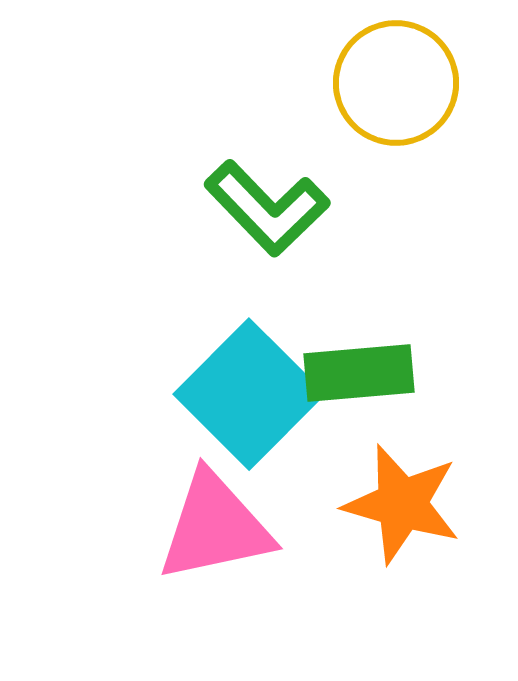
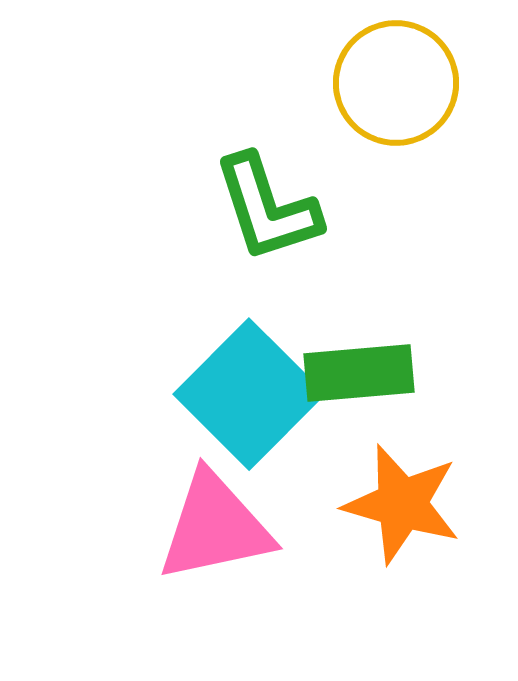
green L-shape: rotated 26 degrees clockwise
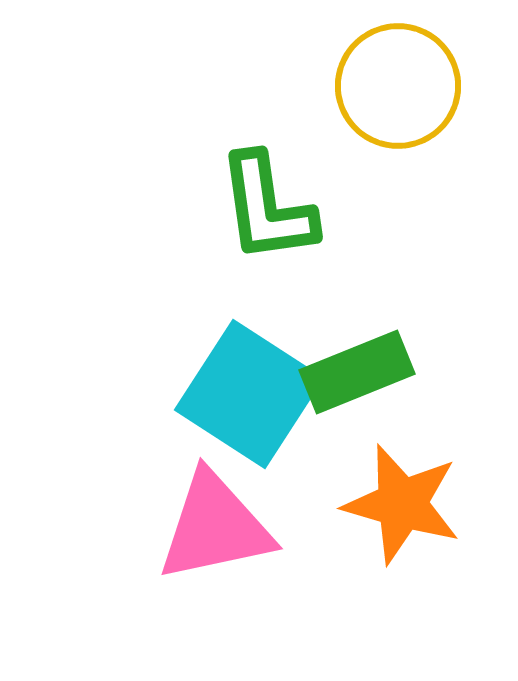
yellow circle: moved 2 px right, 3 px down
green L-shape: rotated 10 degrees clockwise
green rectangle: moved 2 px left, 1 px up; rotated 17 degrees counterclockwise
cyan square: rotated 12 degrees counterclockwise
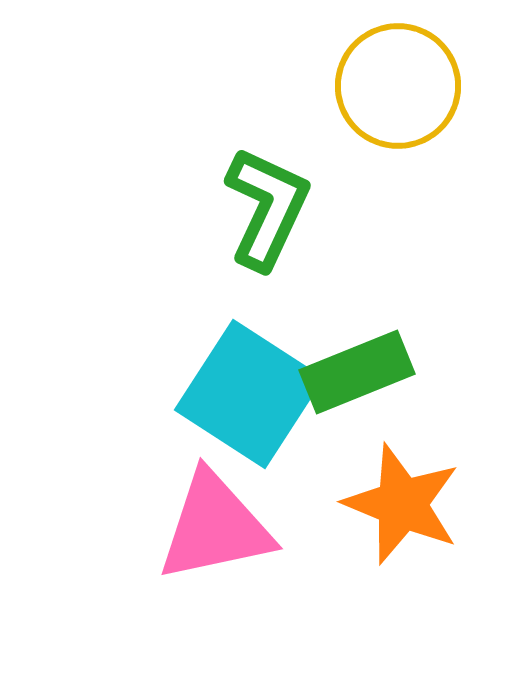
green L-shape: rotated 147 degrees counterclockwise
orange star: rotated 6 degrees clockwise
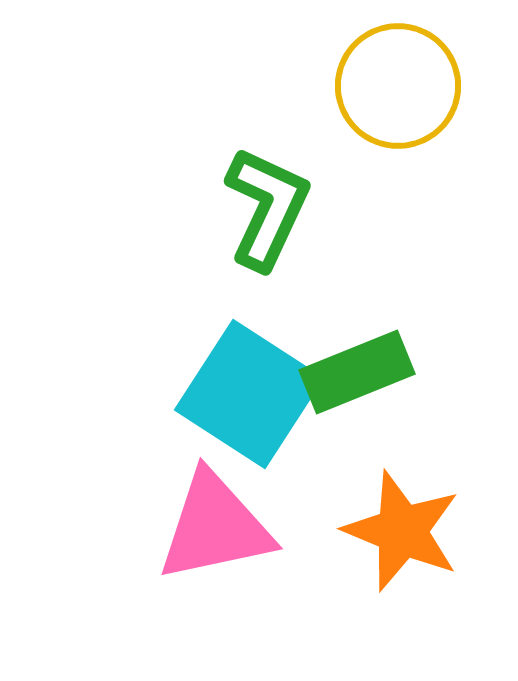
orange star: moved 27 px down
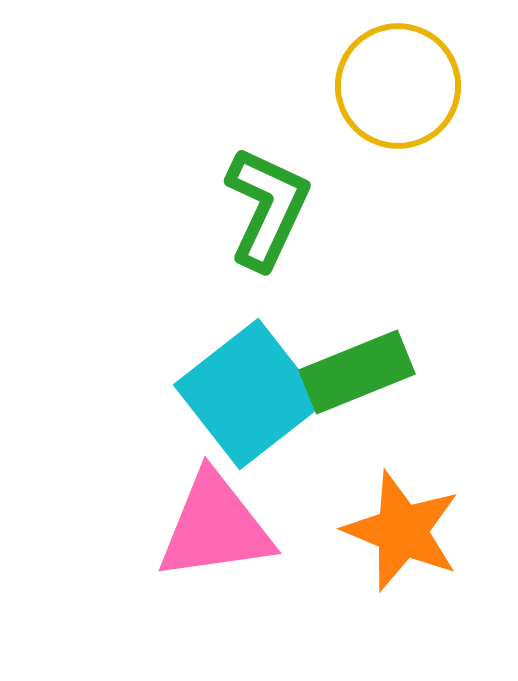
cyan square: rotated 19 degrees clockwise
pink triangle: rotated 4 degrees clockwise
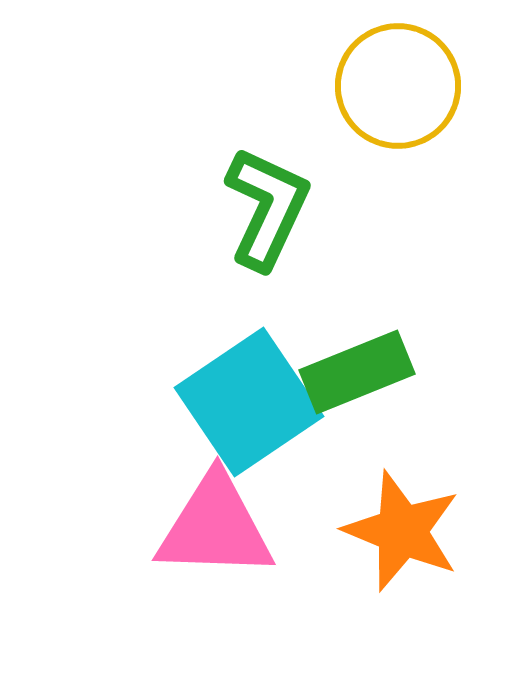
cyan square: moved 8 px down; rotated 4 degrees clockwise
pink triangle: rotated 10 degrees clockwise
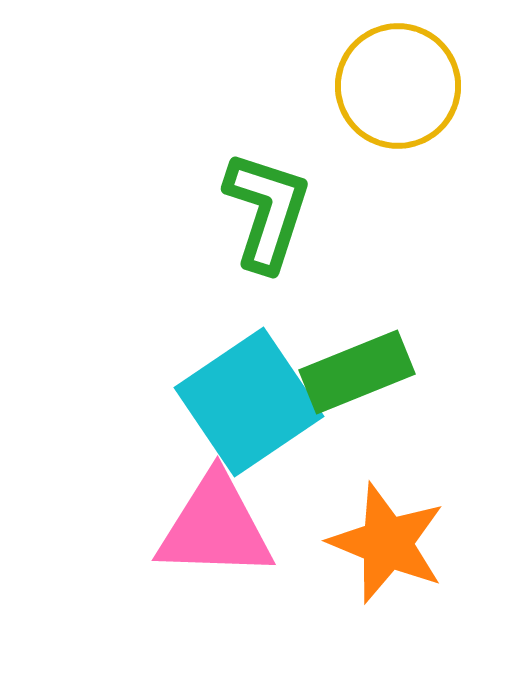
green L-shape: moved 3 px down; rotated 7 degrees counterclockwise
orange star: moved 15 px left, 12 px down
